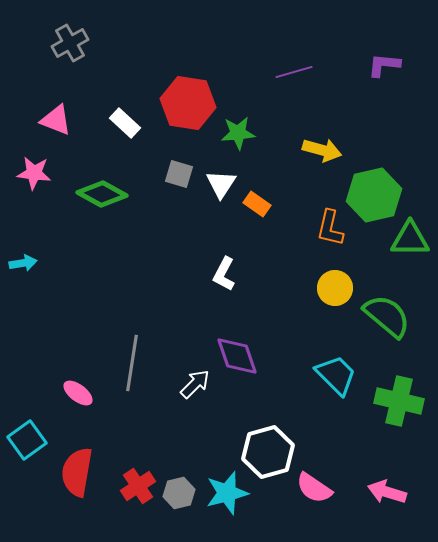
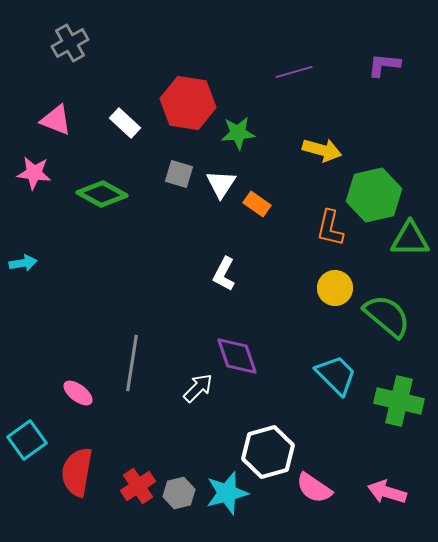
white arrow: moved 3 px right, 4 px down
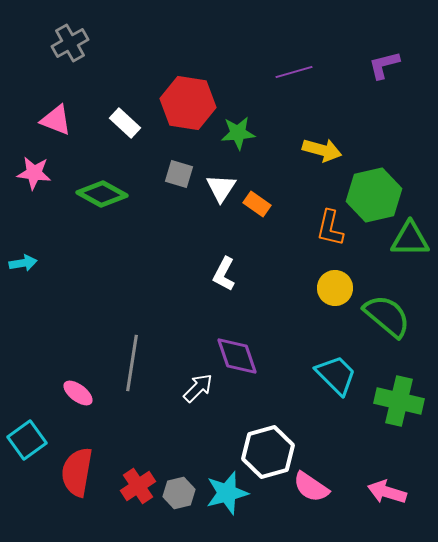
purple L-shape: rotated 20 degrees counterclockwise
white triangle: moved 4 px down
pink semicircle: moved 3 px left, 1 px up
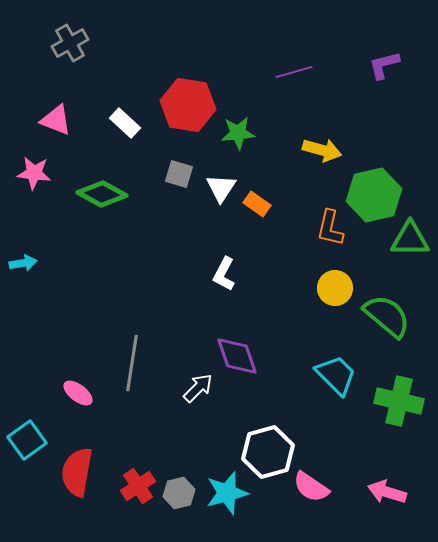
red hexagon: moved 2 px down
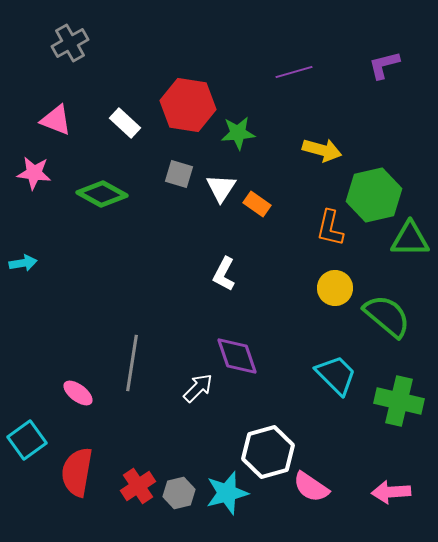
pink arrow: moved 4 px right; rotated 21 degrees counterclockwise
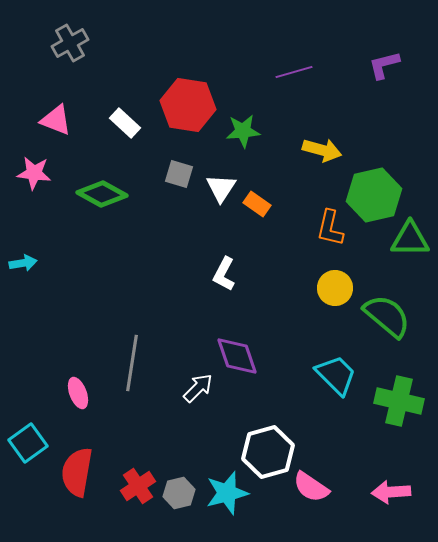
green star: moved 5 px right, 2 px up
pink ellipse: rotated 32 degrees clockwise
cyan square: moved 1 px right, 3 px down
